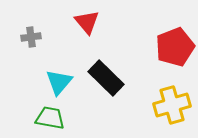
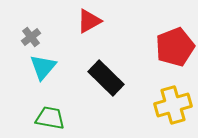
red triangle: moved 2 px right, 1 px up; rotated 40 degrees clockwise
gray cross: rotated 30 degrees counterclockwise
cyan triangle: moved 16 px left, 15 px up
yellow cross: moved 1 px right
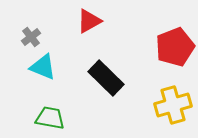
cyan triangle: rotated 48 degrees counterclockwise
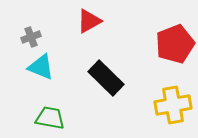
gray cross: rotated 18 degrees clockwise
red pentagon: moved 3 px up
cyan triangle: moved 2 px left
yellow cross: rotated 6 degrees clockwise
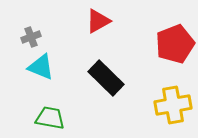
red triangle: moved 9 px right
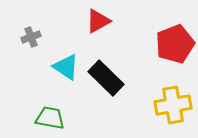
cyan triangle: moved 25 px right; rotated 12 degrees clockwise
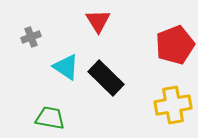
red triangle: rotated 32 degrees counterclockwise
red pentagon: moved 1 px down
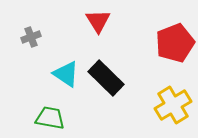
red pentagon: moved 2 px up
cyan triangle: moved 7 px down
yellow cross: rotated 21 degrees counterclockwise
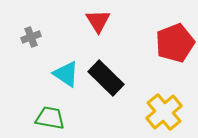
yellow cross: moved 9 px left, 7 px down; rotated 9 degrees counterclockwise
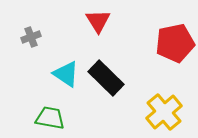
red pentagon: rotated 9 degrees clockwise
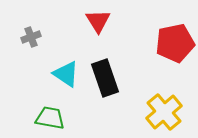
black rectangle: moved 1 px left; rotated 27 degrees clockwise
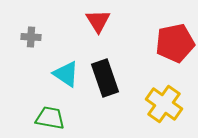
gray cross: rotated 24 degrees clockwise
yellow cross: moved 8 px up; rotated 15 degrees counterclockwise
